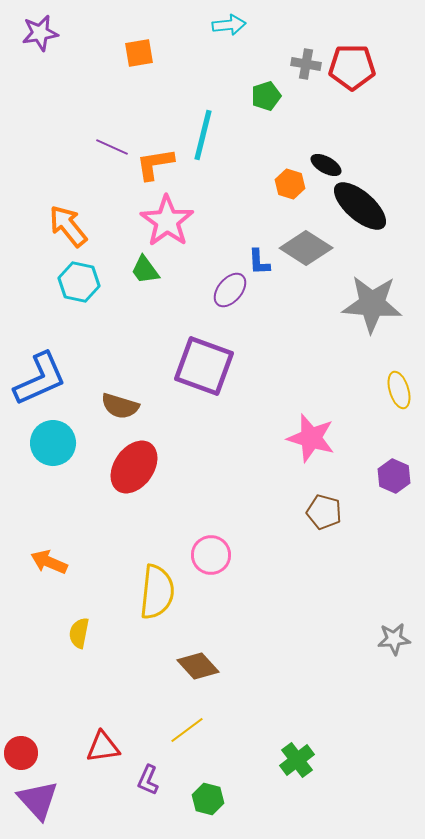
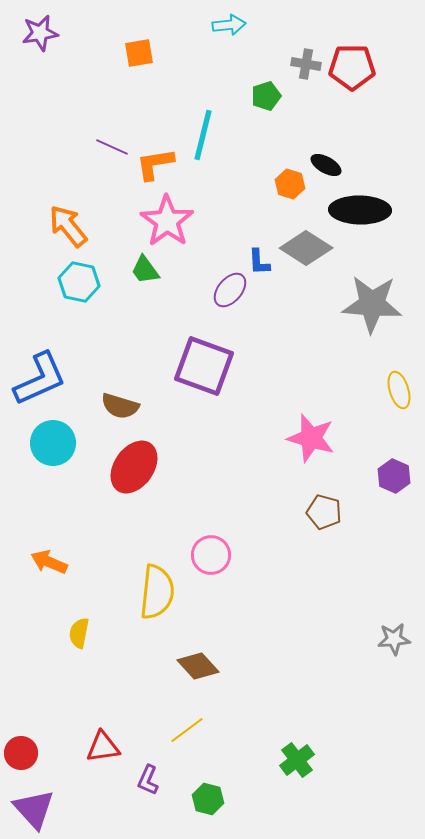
black ellipse at (360, 206): moved 4 px down; rotated 40 degrees counterclockwise
purple triangle at (38, 800): moved 4 px left, 9 px down
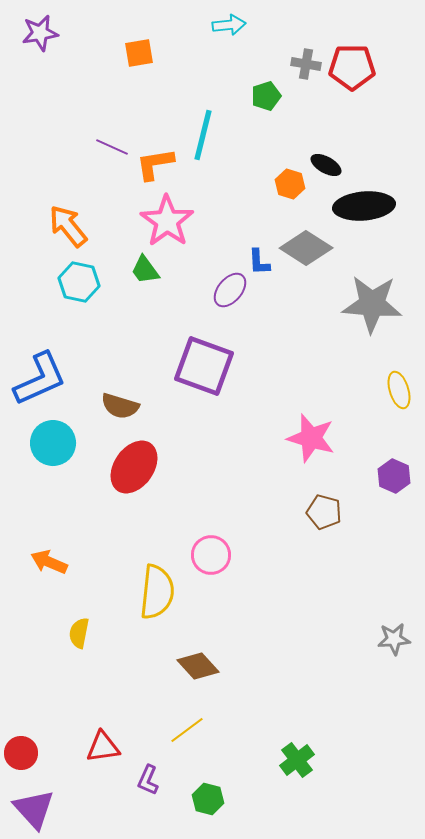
black ellipse at (360, 210): moved 4 px right, 4 px up; rotated 6 degrees counterclockwise
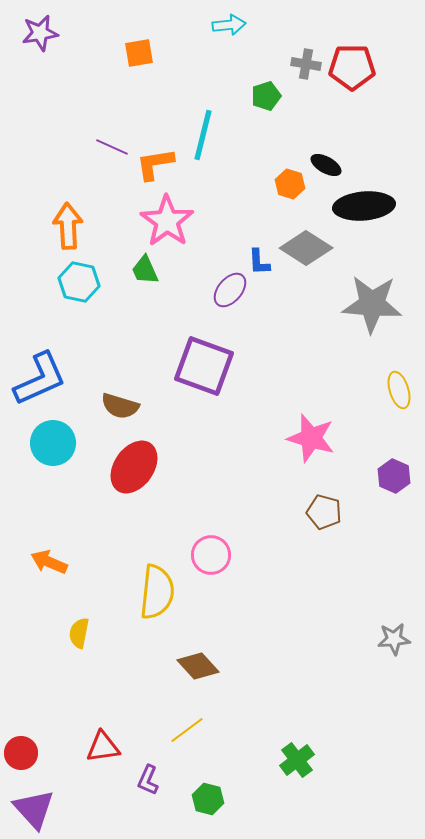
orange arrow at (68, 226): rotated 36 degrees clockwise
green trapezoid at (145, 270): rotated 12 degrees clockwise
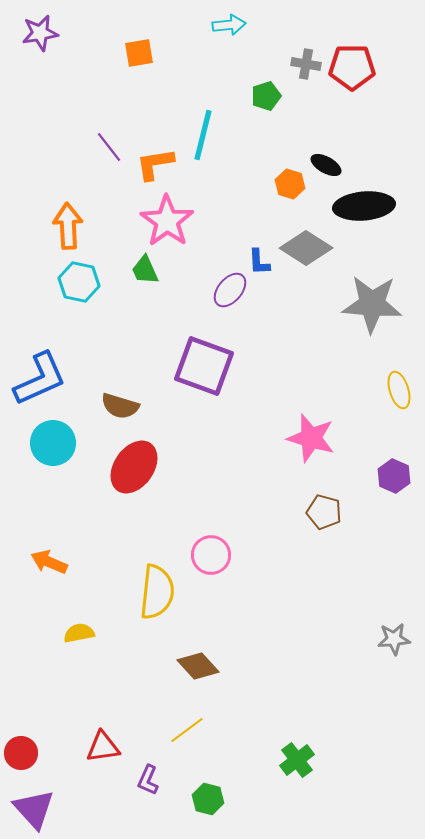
purple line at (112, 147): moved 3 px left; rotated 28 degrees clockwise
yellow semicircle at (79, 633): rotated 68 degrees clockwise
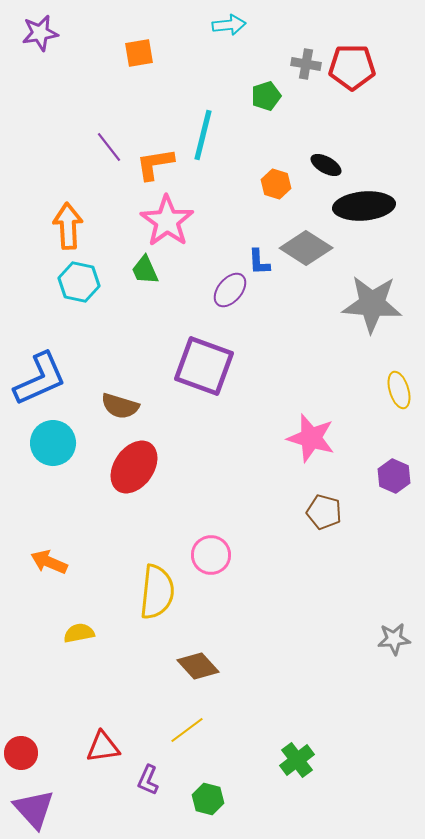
orange hexagon at (290, 184): moved 14 px left
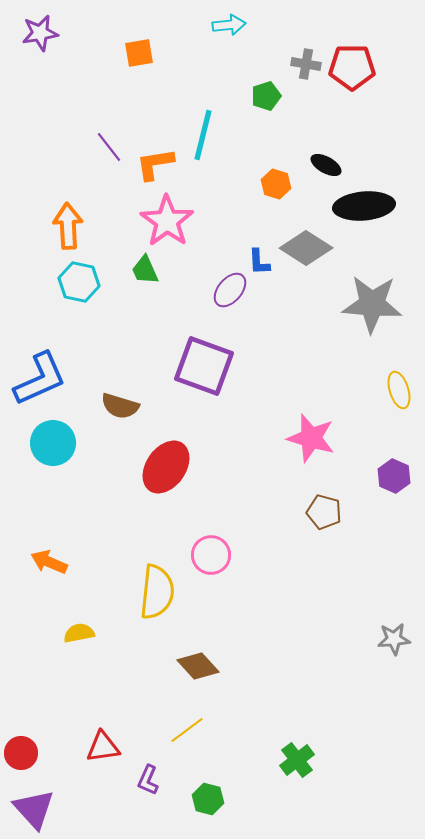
red ellipse at (134, 467): moved 32 px right
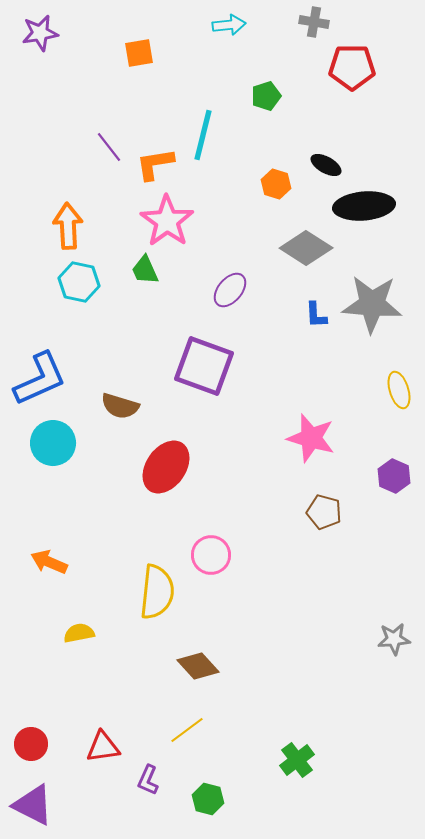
gray cross at (306, 64): moved 8 px right, 42 px up
blue L-shape at (259, 262): moved 57 px right, 53 px down
red circle at (21, 753): moved 10 px right, 9 px up
purple triangle at (34, 809): moved 1 px left, 4 px up; rotated 21 degrees counterclockwise
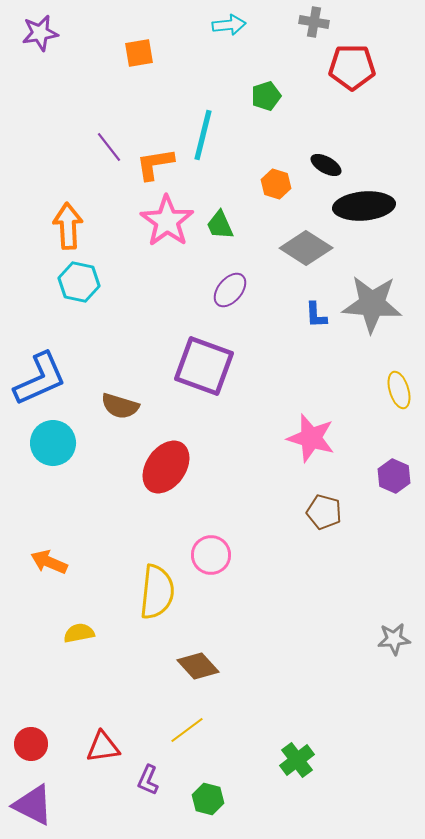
green trapezoid at (145, 270): moved 75 px right, 45 px up
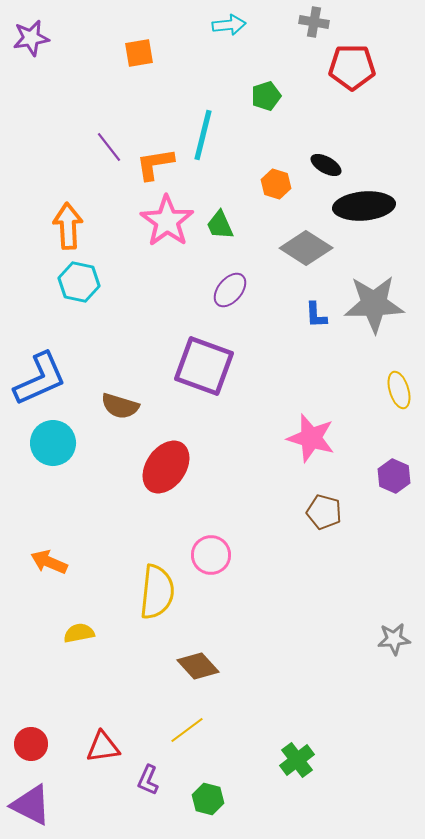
purple star at (40, 33): moved 9 px left, 5 px down
gray star at (372, 304): moved 2 px right; rotated 6 degrees counterclockwise
purple triangle at (33, 805): moved 2 px left
